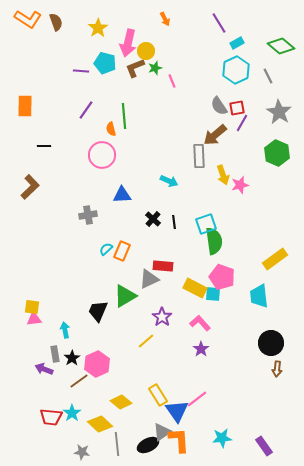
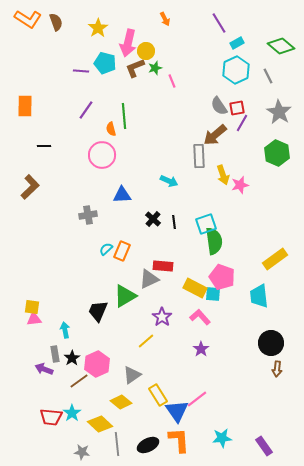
pink L-shape at (200, 323): moved 6 px up
gray triangle at (162, 432): moved 30 px left, 57 px up
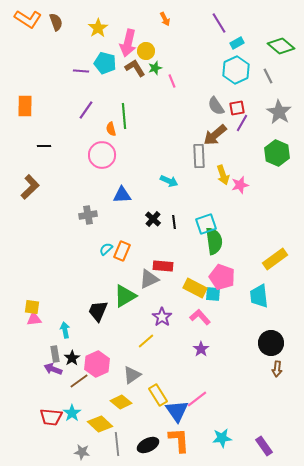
brown L-shape at (135, 68): rotated 80 degrees clockwise
gray semicircle at (219, 106): moved 3 px left
purple arrow at (44, 369): moved 9 px right
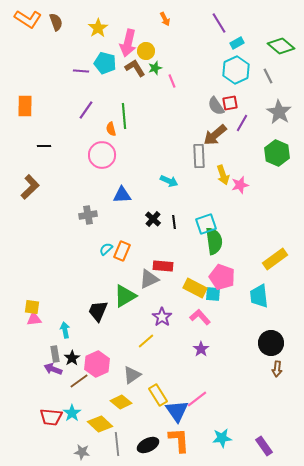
red square at (237, 108): moved 7 px left, 5 px up
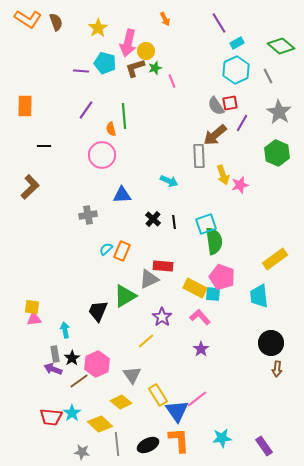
brown L-shape at (135, 68): rotated 75 degrees counterclockwise
gray triangle at (132, 375): rotated 30 degrees counterclockwise
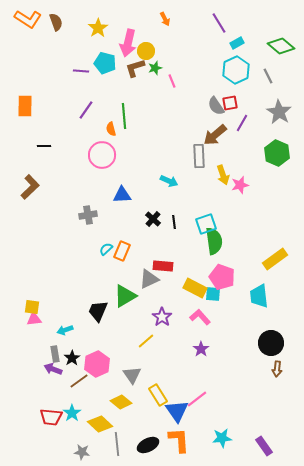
cyan arrow at (65, 330): rotated 98 degrees counterclockwise
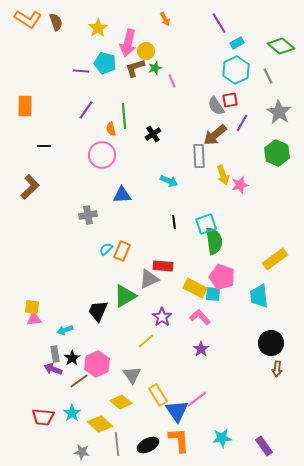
red square at (230, 103): moved 3 px up
black cross at (153, 219): moved 85 px up; rotated 14 degrees clockwise
red trapezoid at (51, 417): moved 8 px left
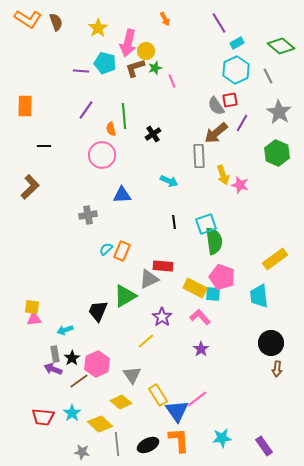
brown arrow at (215, 135): moved 1 px right, 2 px up
pink star at (240, 185): rotated 30 degrees clockwise
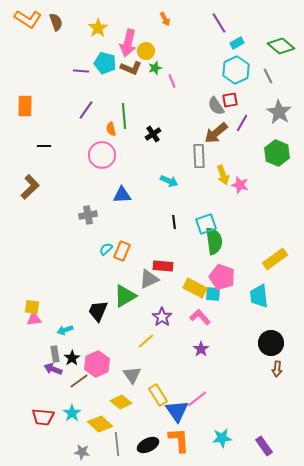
brown L-shape at (135, 68): moved 4 px left; rotated 140 degrees counterclockwise
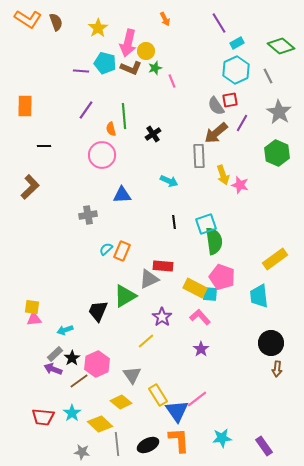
cyan square at (213, 294): moved 3 px left
gray rectangle at (55, 354): rotated 56 degrees clockwise
